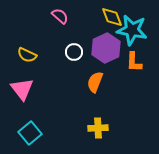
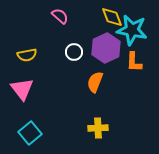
yellow semicircle: rotated 36 degrees counterclockwise
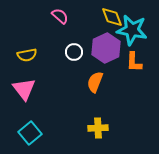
pink triangle: moved 2 px right
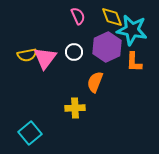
pink semicircle: moved 18 px right; rotated 24 degrees clockwise
purple hexagon: moved 1 px right, 1 px up
pink triangle: moved 21 px right, 31 px up; rotated 15 degrees clockwise
yellow cross: moved 23 px left, 20 px up
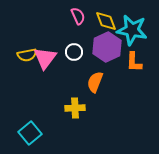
yellow diamond: moved 6 px left, 4 px down
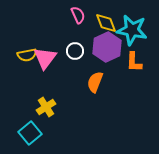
pink semicircle: moved 1 px up
yellow diamond: moved 2 px down
white circle: moved 1 px right, 1 px up
yellow cross: moved 29 px left, 1 px up; rotated 30 degrees counterclockwise
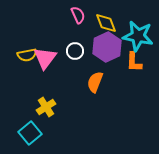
cyan star: moved 6 px right, 6 px down
